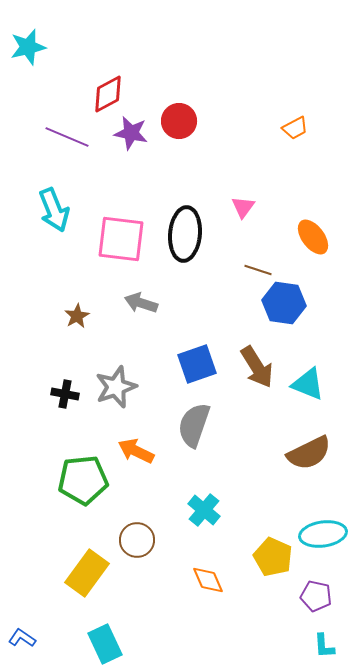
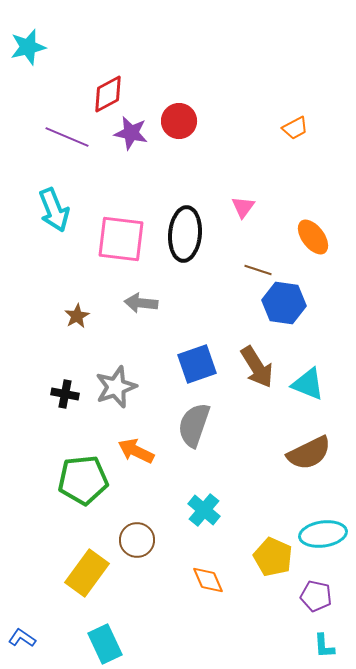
gray arrow: rotated 12 degrees counterclockwise
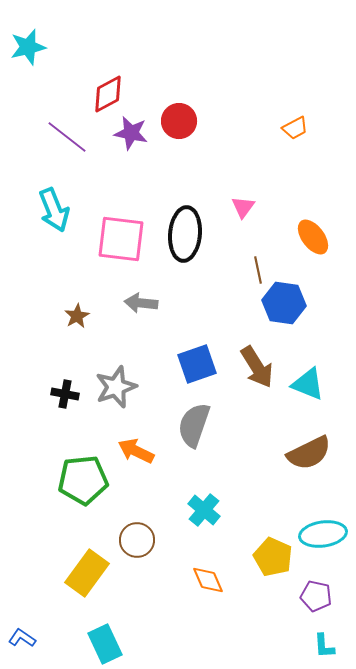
purple line: rotated 15 degrees clockwise
brown line: rotated 60 degrees clockwise
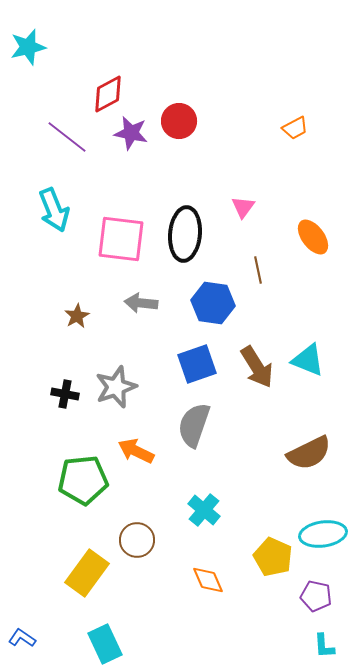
blue hexagon: moved 71 px left
cyan triangle: moved 24 px up
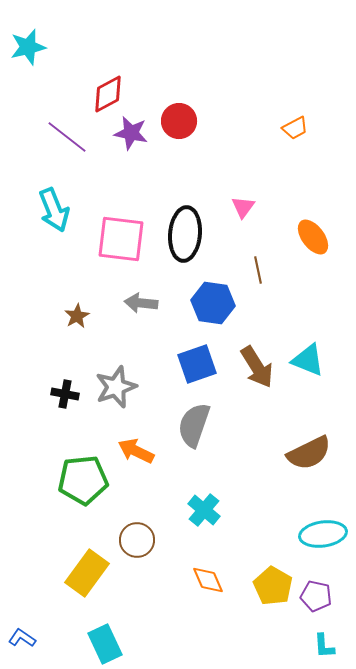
yellow pentagon: moved 29 px down; rotated 6 degrees clockwise
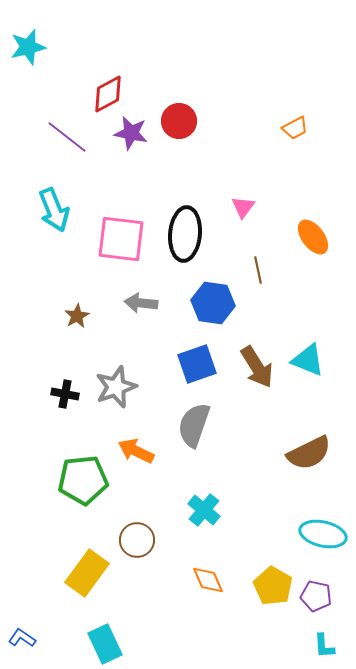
cyan ellipse: rotated 21 degrees clockwise
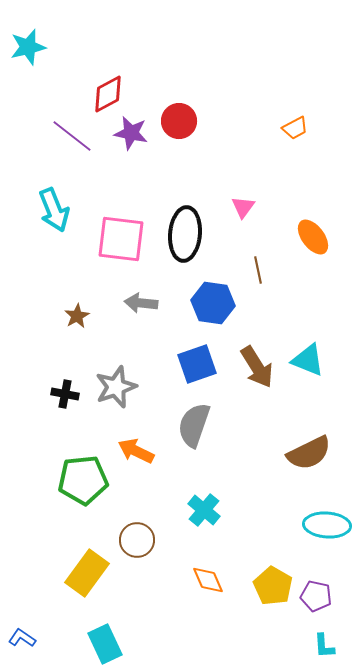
purple line: moved 5 px right, 1 px up
cyan ellipse: moved 4 px right, 9 px up; rotated 9 degrees counterclockwise
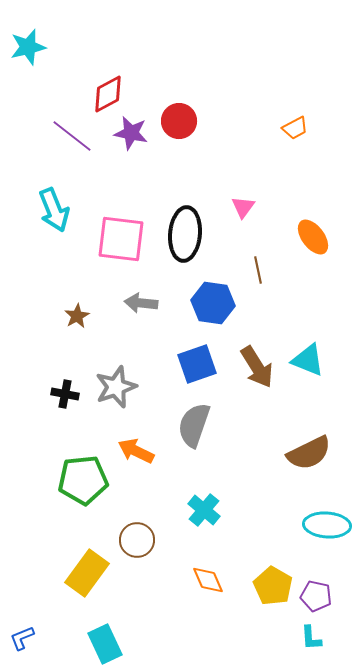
blue L-shape: rotated 56 degrees counterclockwise
cyan L-shape: moved 13 px left, 8 px up
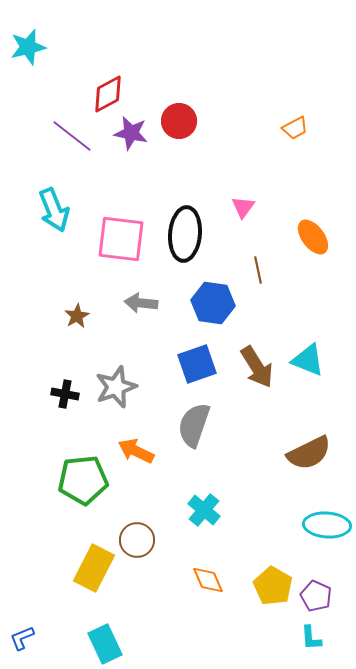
yellow rectangle: moved 7 px right, 5 px up; rotated 9 degrees counterclockwise
purple pentagon: rotated 12 degrees clockwise
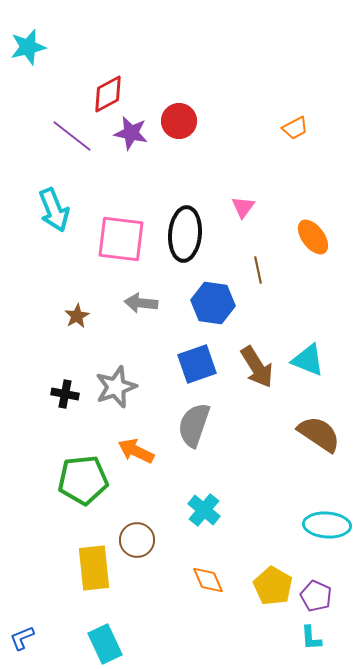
brown semicircle: moved 10 px right, 19 px up; rotated 120 degrees counterclockwise
yellow rectangle: rotated 33 degrees counterclockwise
